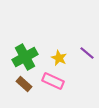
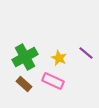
purple line: moved 1 px left
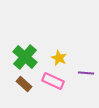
purple line: moved 20 px down; rotated 35 degrees counterclockwise
green cross: rotated 20 degrees counterclockwise
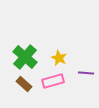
pink rectangle: rotated 40 degrees counterclockwise
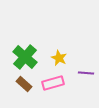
pink rectangle: moved 2 px down
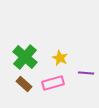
yellow star: moved 1 px right
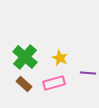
purple line: moved 2 px right
pink rectangle: moved 1 px right
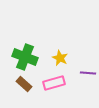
green cross: rotated 20 degrees counterclockwise
